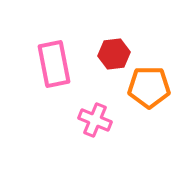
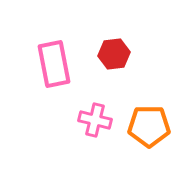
orange pentagon: moved 39 px down
pink cross: rotated 8 degrees counterclockwise
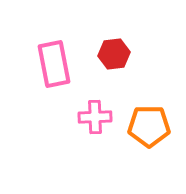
pink cross: moved 3 px up; rotated 16 degrees counterclockwise
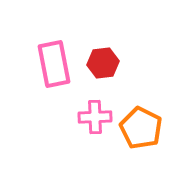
red hexagon: moved 11 px left, 9 px down
orange pentagon: moved 8 px left, 2 px down; rotated 27 degrees clockwise
